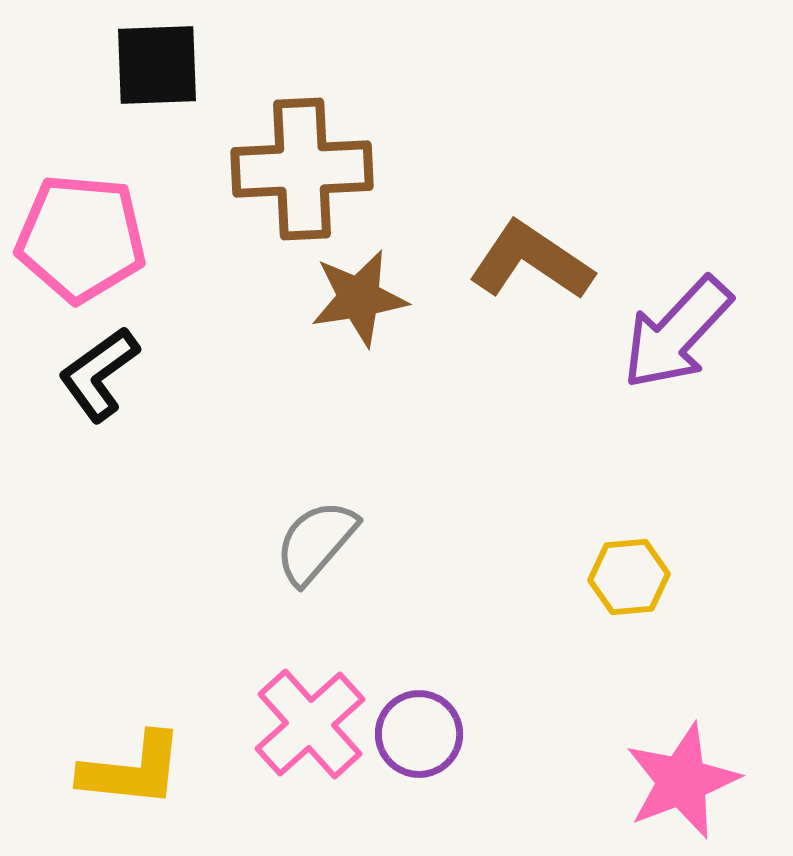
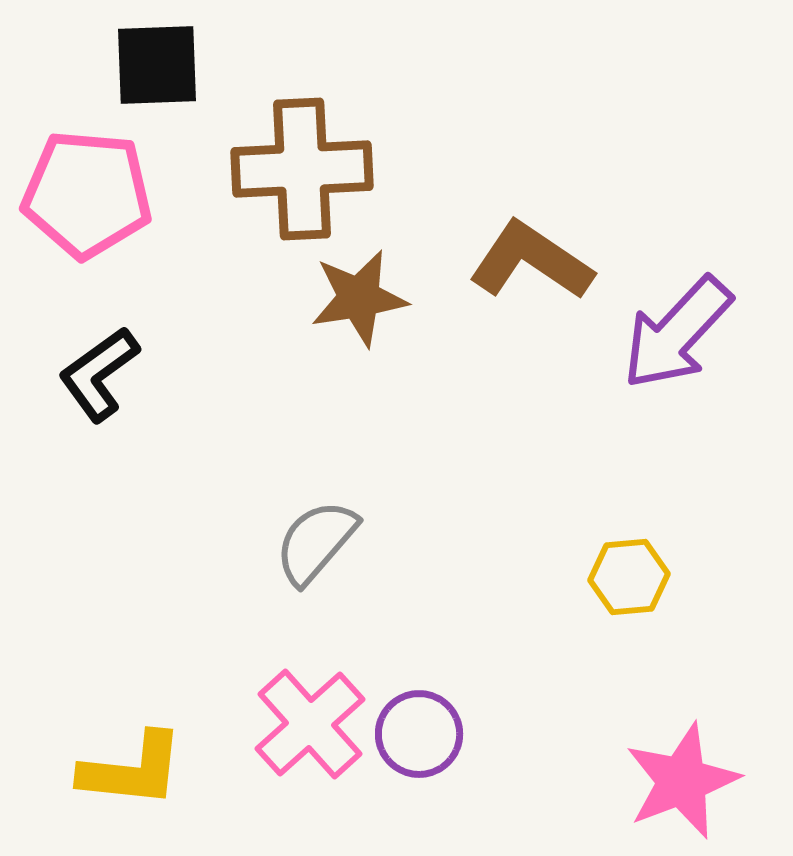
pink pentagon: moved 6 px right, 44 px up
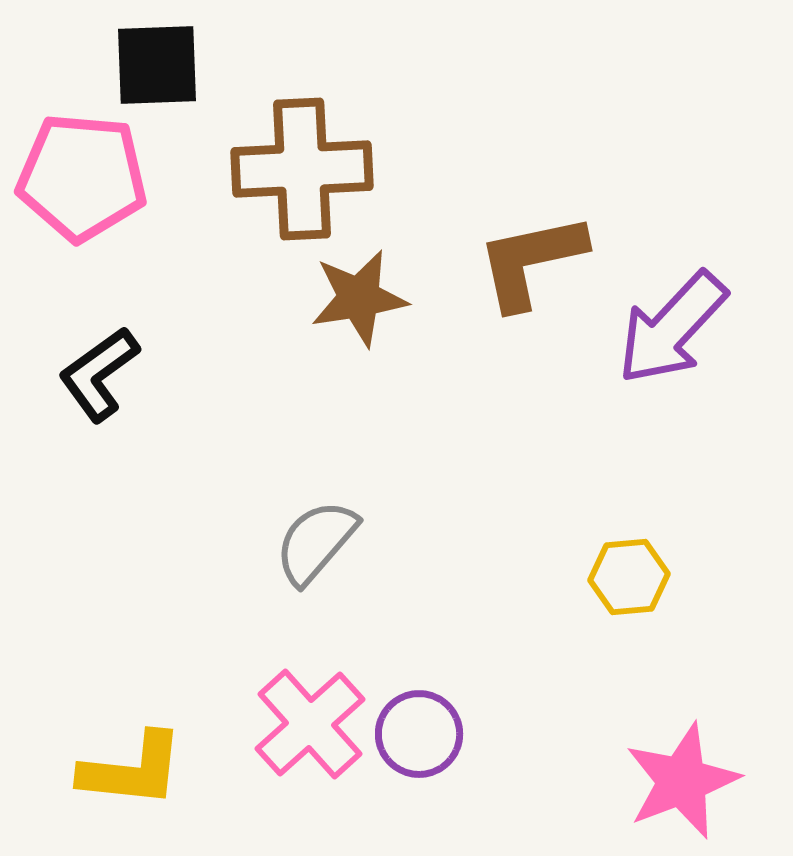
pink pentagon: moved 5 px left, 17 px up
brown L-shape: rotated 46 degrees counterclockwise
purple arrow: moved 5 px left, 5 px up
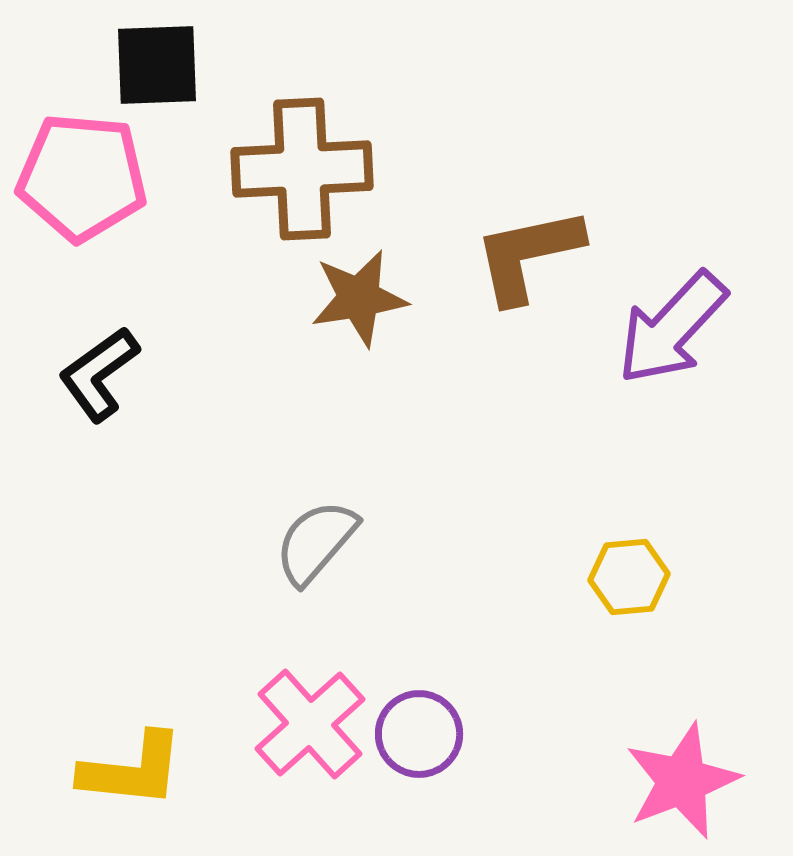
brown L-shape: moved 3 px left, 6 px up
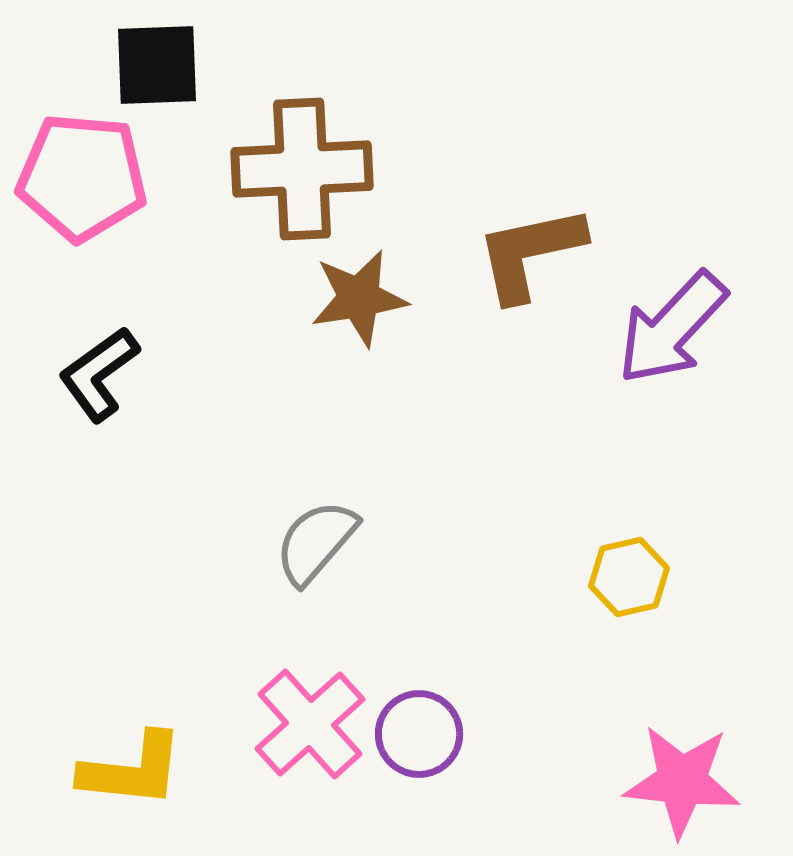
brown L-shape: moved 2 px right, 2 px up
yellow hexagon: rotated 8 degrees counterclockwise
pink star: rotated 27 degrees clockwise
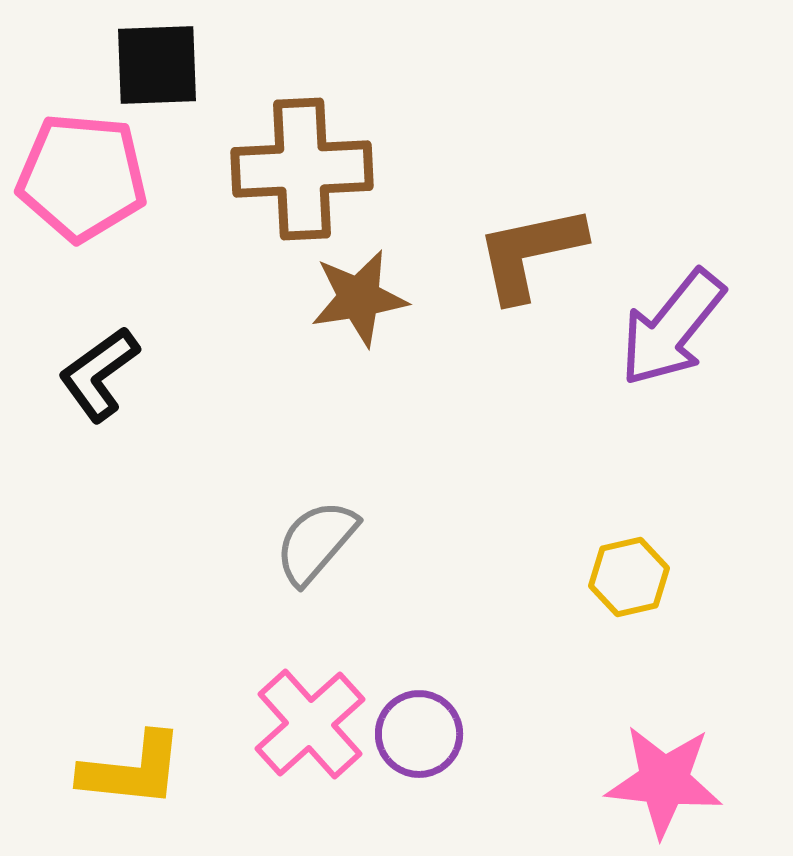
purple arrow: rotated 4 degrees counterclockwise
pink star: moved 18 px left
